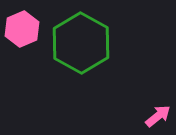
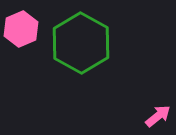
pink hexagon: moved 1 px left
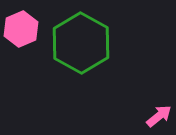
pink arrow: moved 1 px right
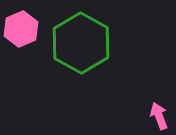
pink arrow: rotated 72 degrees counterclockwise
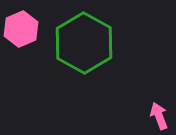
green hexagon: moved 3 px right
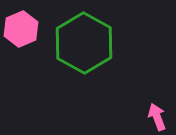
pink arrow: moved 2 px left, 1 px down
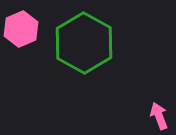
pink arrow: moved 2 px right, 1 px up
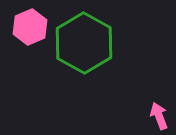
pink hexagon: moved 9 px right, 2 px up
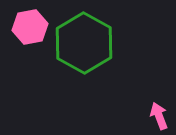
pink hexagon: rotated 12 degrees clockwise
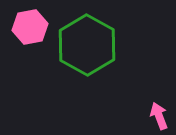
green hexagon: moved 3 px right, 2 px down
